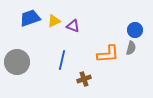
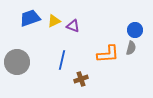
brown cross: moved 3 px left
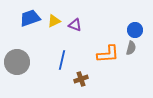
purple triangle: moved 2 px right, 1 px up
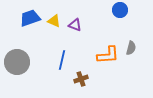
yellow triangle: rotated 48 degrees clockwise
blue circle: moved 15 px left, 20 px up
orange L-shape: moved 1 px down
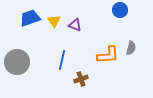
yellow triangle: rotated 32 degrees clockwise
